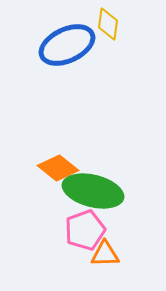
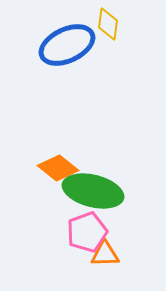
pink pentagon: moved 2 px right, 2 px down
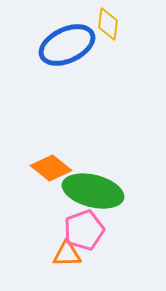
orange diamond: moved 7 px left
pink pentagon: moved 3 px left, 2 px up
orange triangle: moved 38 px left
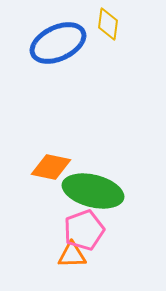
blue ellipse: moved 9 px left, 2 px up
orange diamond: moved 1 px up; rotated 27 degrees counterclockwise
orange triangle: moved 5 px right, 1 px down
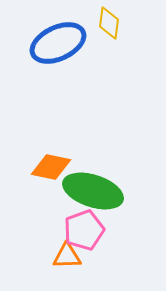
yellow diamond: moved 1 px right, 1 px up
green ellipse: rotated 4 degrees clockwise
orange triangle: moved 5 px left, 1 px down
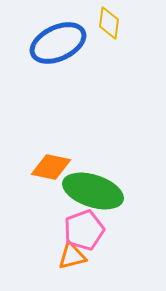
orange triangle: moved 5 px right; rotated 12 degrees counterclockwise
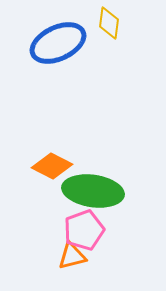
orange diamond: moved 1 px right, 1 px up; rotated 15 degrees clockwise
green ellipse: rotated 10 degrees counterclockwise
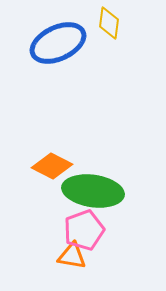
orange triangle: rotated 24 degrees clockwise
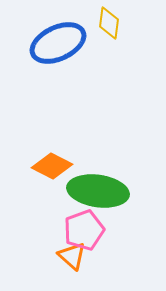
green ellipse: moved 5 px right
orange triangle: rotated 32 degrees clockwise
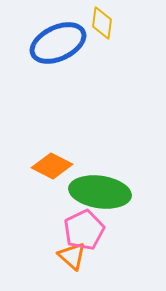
yellow diamond: moved 7 px left
green ellipse: moved 2 px right, 1 px down
pink pentagon: rotated 6 degrees counterclockwise
